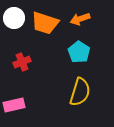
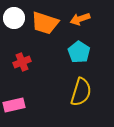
yellow semicircle: moved 1 px right
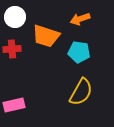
white circle: moved 1 px right, 1 px up
orange trapezoid: moved 1 px right, 13 px down
cyan pentagon: rotated 25 degrees counterclockwise
red cross: moved 10 px left, 13 px up; rotated 18 degrees clockwise
yellow semicircle: rotated 12 degrees clockwise
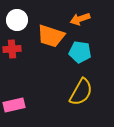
white circle: moved 2 px right, 3 px down
orange trapezoid: moved 5 px right
cyan pentagon: moved 1 px right
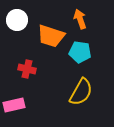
orange arrow: rotated 90 degrees clockwise
red cross: moved 15 px right, 20 px down; rotated 18 degrees clockwise
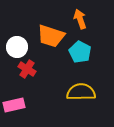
white circle: moved 27 px down
cyan pentagon: rotated 20 degrees clockwise
red cross: rotated 18 degrees clockwise
yellow semicircle: rotated 120 degrees counterclockwise
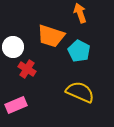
orange arrow: moved 6 px up
white circle: moved 4 px left
cyan pentagon: moved 1 px left, 1 px up
yellow semicircle: moved 1 px left; rotated 24 degrees clockwise
pink rectangle: moved 2 px right; rotated 10 degrees counterclockwise
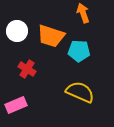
orange arrow: moved 3 px right
white circle: moved 4 px right, 16 px up
cyan pentagon: rotated 25 degrees counterclockwise
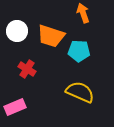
pink rectangle: moved 1 px left, 2 px down
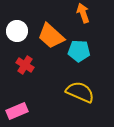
orange trapezoid: rotated 24 degrees clockwise
red cross: moved 2 px left, 4 px up
pink rectangle: moved 2 px right, 4 px down
